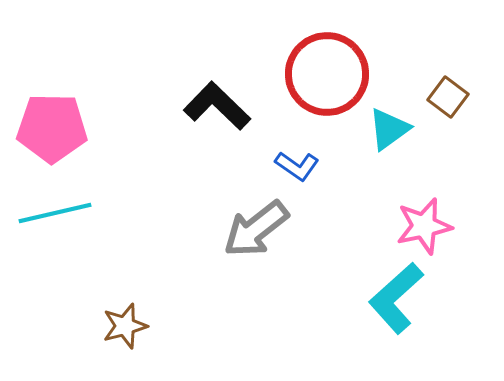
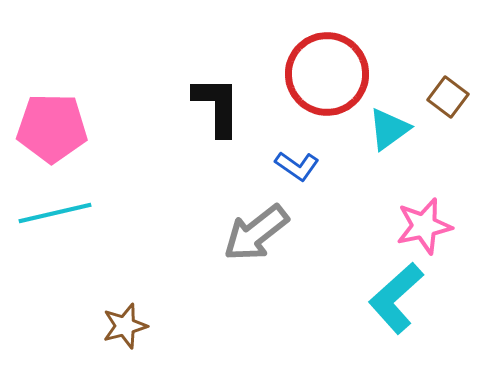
black L-shape: rotated 46 degrees clockwise
gray arrow: moved 4 px down
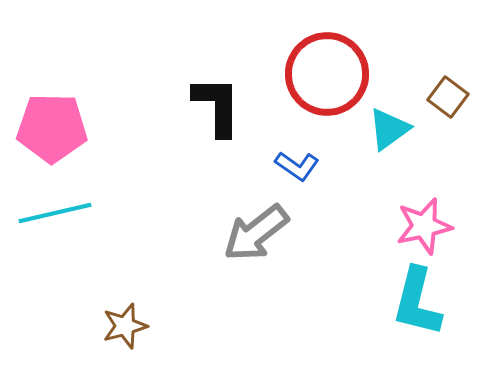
cyan L-shape: moved 21 px right, 4 px down; rotated 34 degrees counterclockwise
